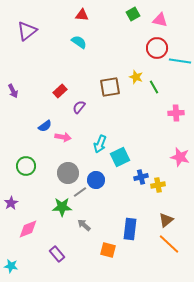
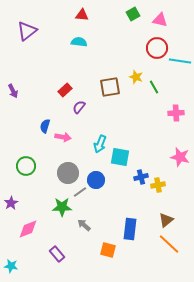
cyan semicircle: rotated 28 degrees counterclockwise
red rectangle: moved 5 px right, 1 px up
blue semicircle: rotated 144 degrees clockwise
cyan square: rotated 36 degrees clockwise
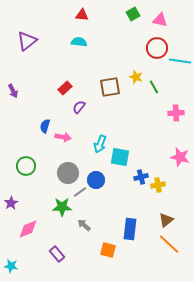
purple triangle: moved 10 px down
red rectangle: moved 2 px up
